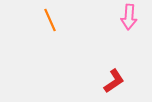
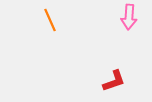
red L-shape: rotated 15 degrees clockwise
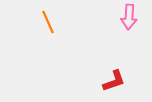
orange line: moved 2 px left, 2 px down
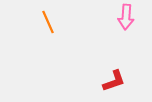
pink arrow: moved 3 px left
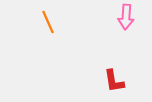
red L-shape: rotated 100 degrees clockwise
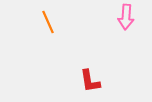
red L-shape: moved 24 px left
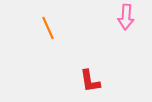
orange line: moved 6 px down
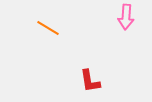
orange line: rotated 35 degrees counterclockwise
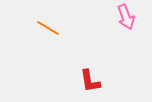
pink arrow: rotated 25 degrees counterclockwise
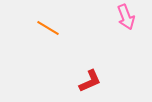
red L-shape: rotated 105 degrees counterclockwise
